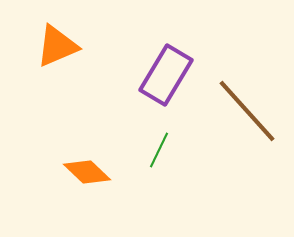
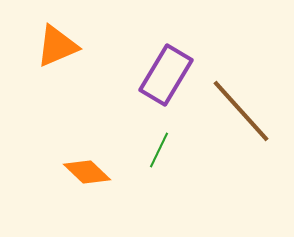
brown line: moved 6 px left
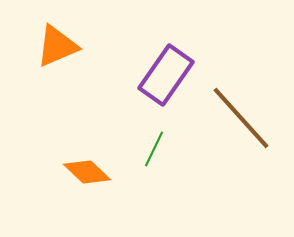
purple rectangle: rotated 4 degrees clockwise
brown line: moved 7 px down
green line: moved 5 px left, 1 px up
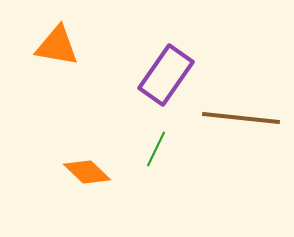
orange triangle: rotated 33 degrees clockwise
brown line: rotated 42 degrees counterclockwise
green line: moved 2 px right
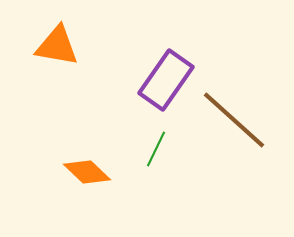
purple rectangle: moved 5 px down
brown line: moved 7 px left, 2 px down; rotated 36 degrees clockwise
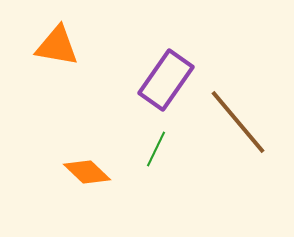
brown line: moved 4 px right, 2 px down; rotated 8 degrees clockwise
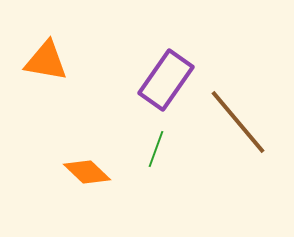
orange triangle: moved 11 px left, 15 px down
green line: rotated 6 degrees counterclockwise
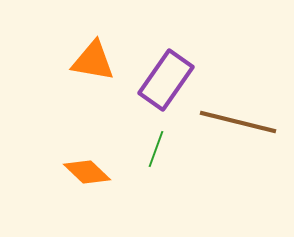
orange triangle: moved 47 px right
brown line: rotated 36 degrees counterclockwise
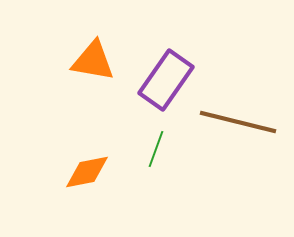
orange diamond: rotated 54 degrees counterclockwise
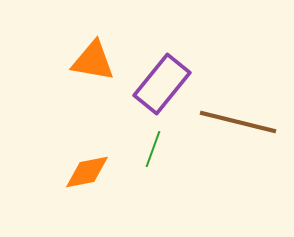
purple rectangle: moved 4 px left, 4 px down; rotated 4 degrees clockwise
green line: moved 3 px left
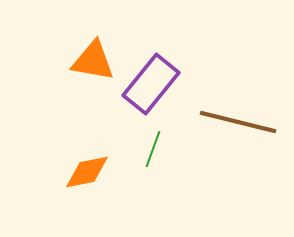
purple rectangle: moved 11 px left
